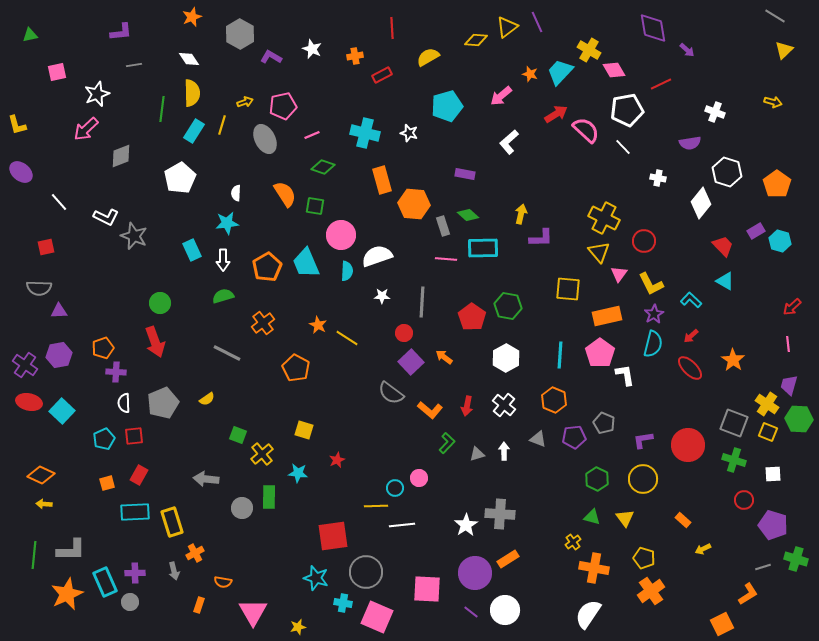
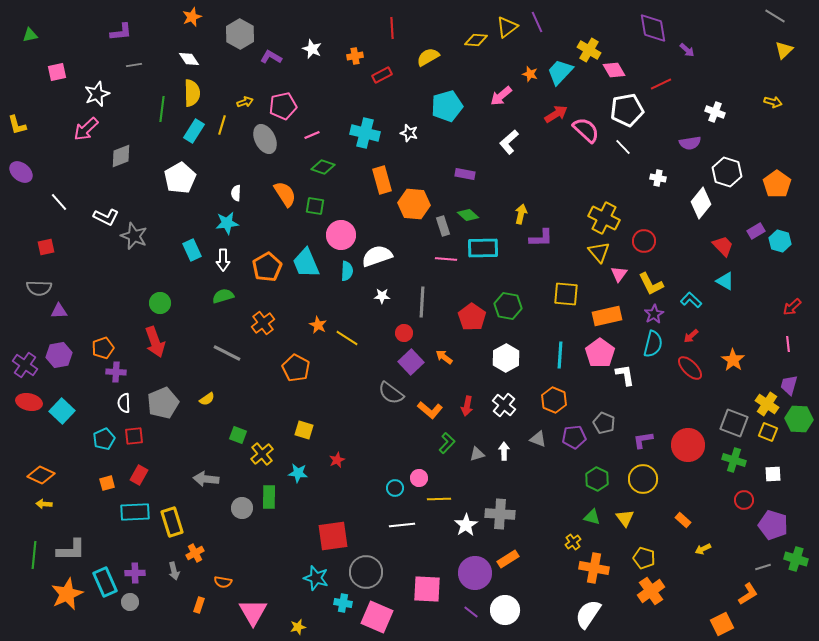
yellow square at (568, 289): moved 2 px left, 5 px down
yellow line at (376, 506): moved 63 px right, 7 px up
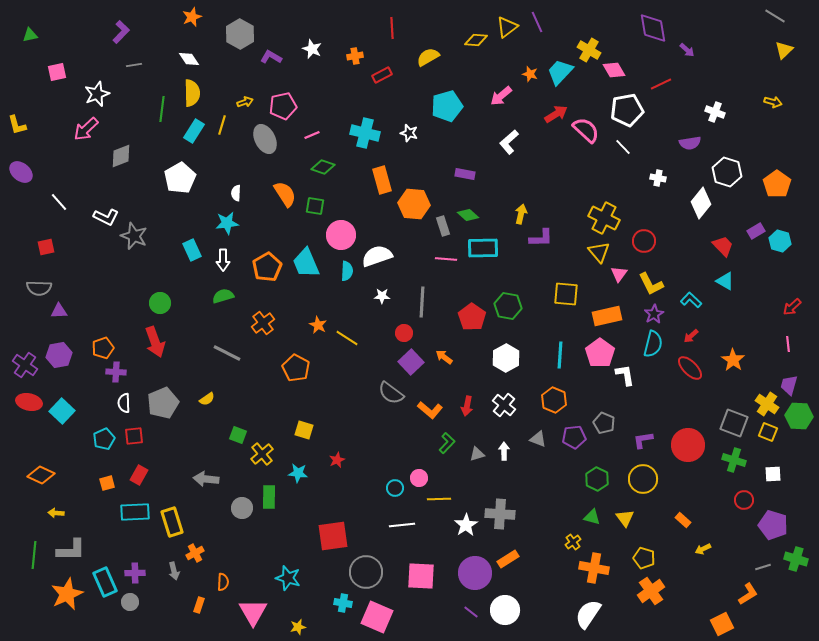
purple L-shape at (121, 32): rotated 40 degrees counterclockwise
green hexagon at (799, 419): moved 3 px up
yellow arrow at (44, 504): moved 12 px right, 9 px down
cyan star at (316, 578): moved 28 px left
orange semicircle at (223, 582): rotated 96 degrees counterclockwise
pink square at (427, 589): moved 6 px left, 13 px up
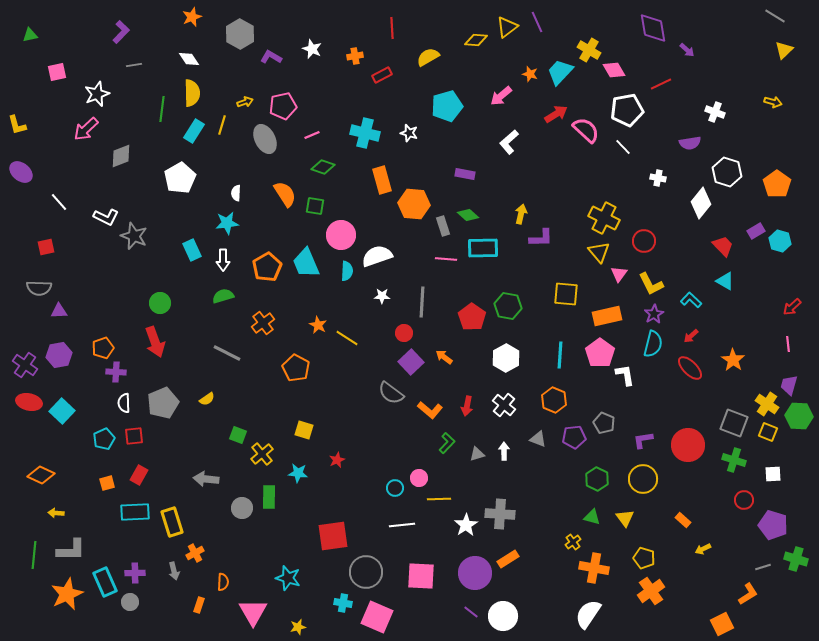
white circle at (505, 610): moved 2 px left, 6 px down
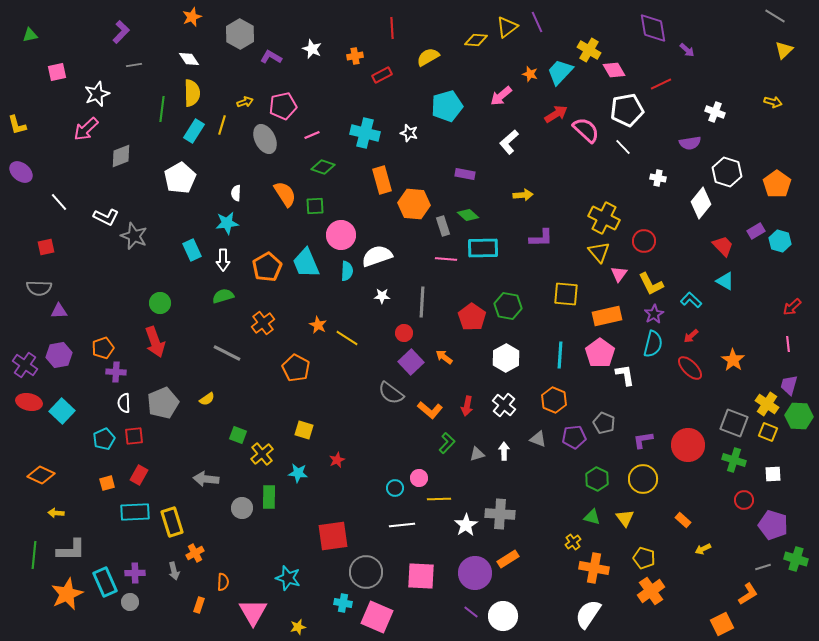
green square at (315, 206): rotated 12 degrees counterclockwise
yellow arrow at (521, 214): moved 2 px right, 19 px up; rotated 72 degrees clockwise
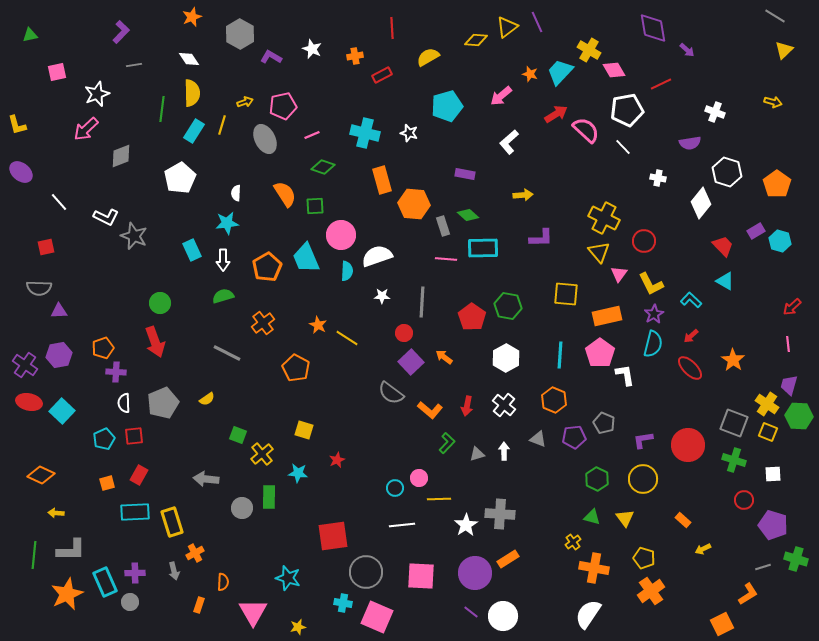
cyan trapezoid at (306, 263): moved 5 px up
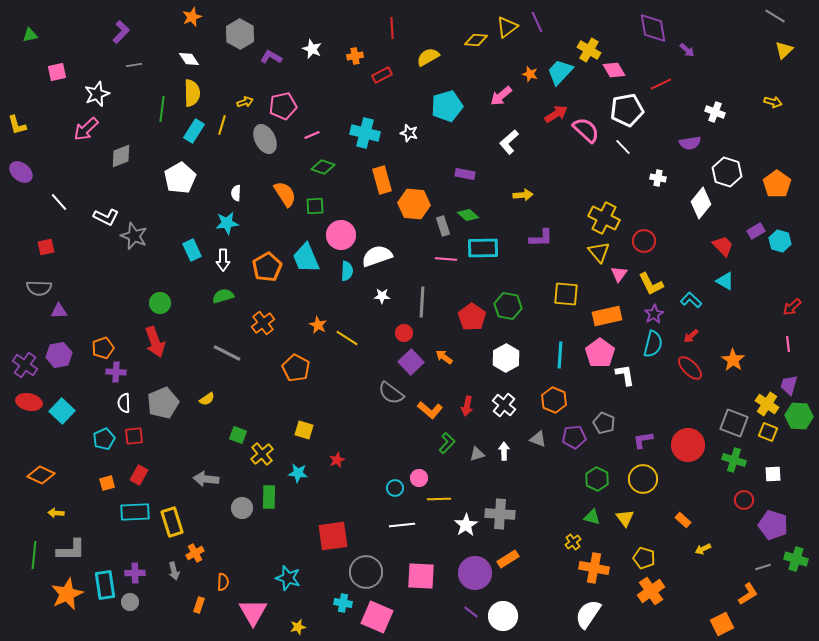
cyan rectangle at (105, 582): moved 3 px down; rotated 16 degrees clockwise
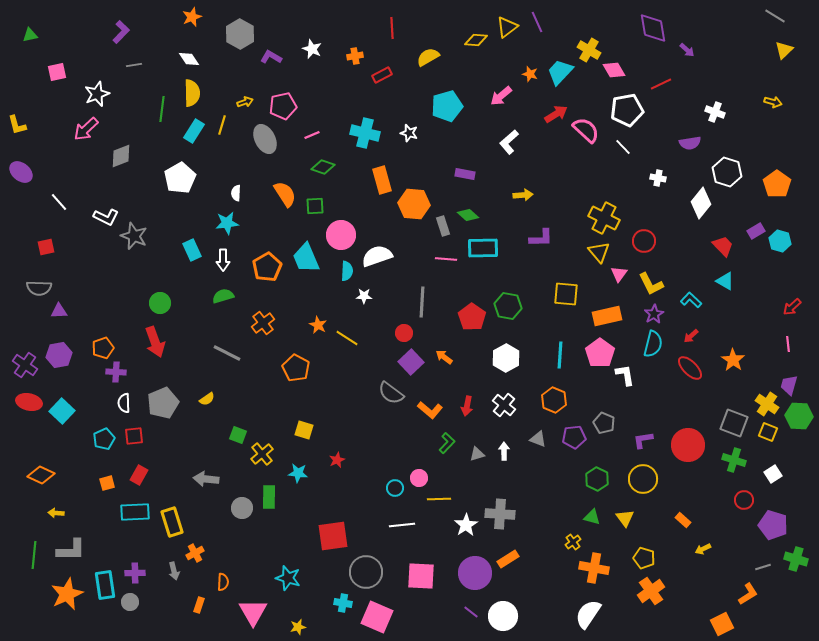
white star at (382, 296): moved 18 px left
white square at (773, 474): rotated 30 degrees counterclockwise
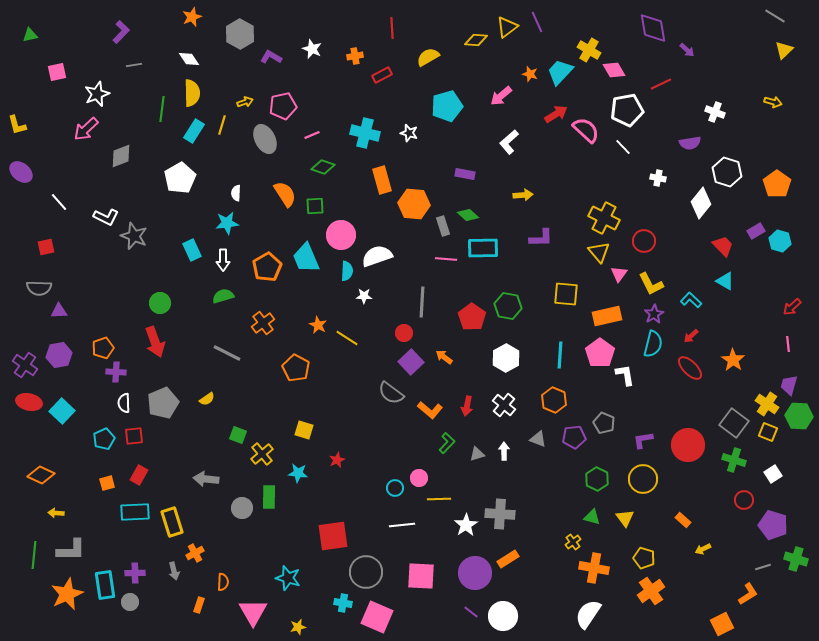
gray square at (734, 423): rotated 16 degrees clockwise
